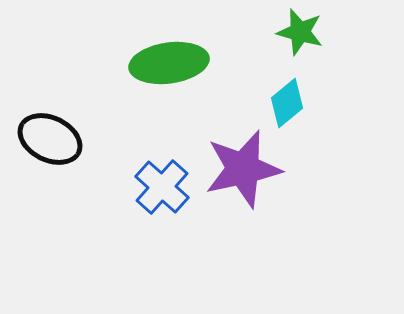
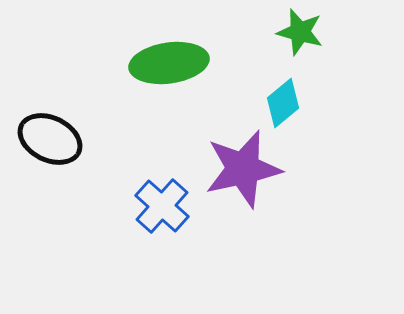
cyan diamond: moved 4 px left
blue cross: moved 19 px down
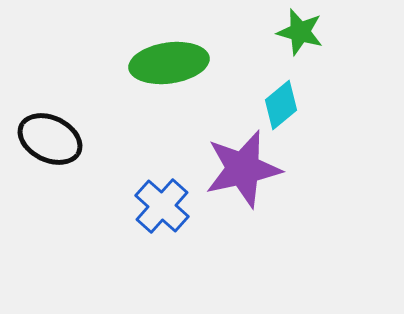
cyan diamond: moved 2 px left, 2 px down
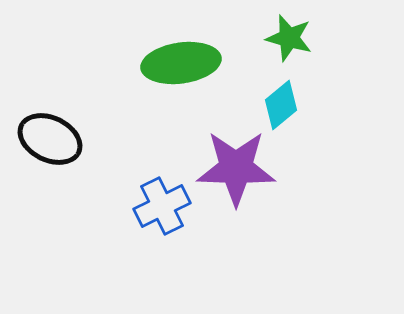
green star: moved 11 px left, 6 px down
green ellipse: moved 12 px right
purple star: moved 7 px left, 1 px up; rotated 14 degrees clockwise
blue cross: rotated 22 degrees clockwise
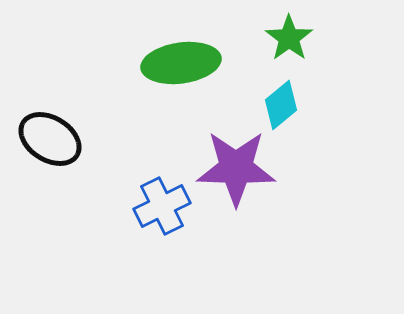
green star: rotated 21 degrees clockwise
black ellipse: rotated 6 degrees clockwise
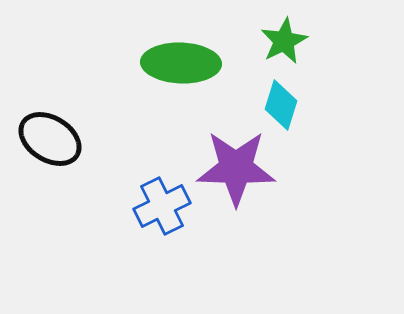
green star: moved 5 px left, 3 px down; rotated 9 degrees clockwise
green ellipse: rotated 10 degrees clockwise
cyan diamond: rotated 33 degrees counterclockwise
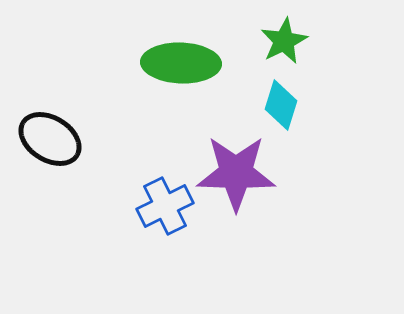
purple star: moved 5 px down
blue cross: moved 3 px right
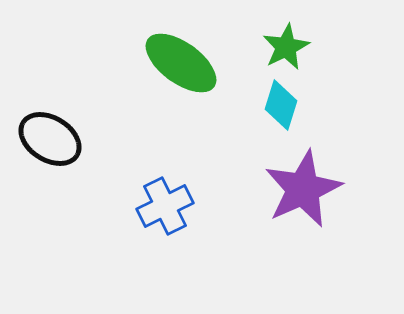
green star: moved 2 px right, 6 px down
green ellipse: rotated 34 degrees clockwise
purple star: moved 67 px right, 16 px down; rotated 26 degrees counterclockwise
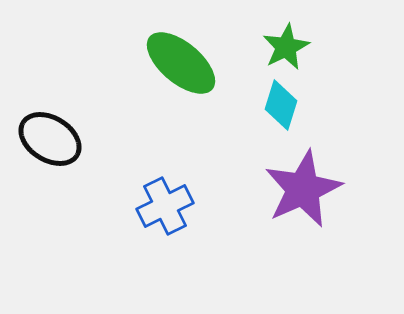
green ellipse: rotated 4 degrees clockwise
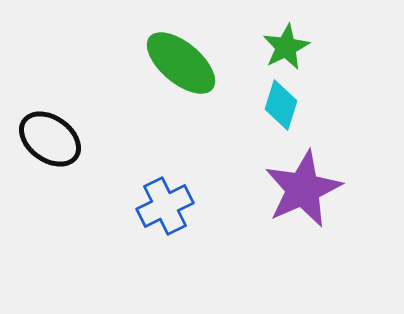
black ellipse: rotated 4 degrees clockwise
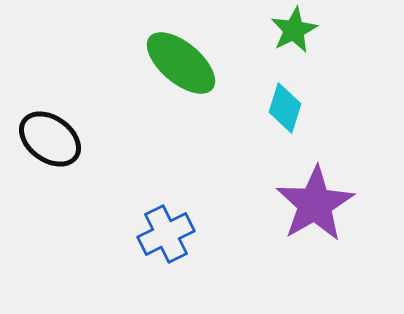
green star: moved 8 px right, 17 px up
cyan diamond: moved 4 px right, 3 px down
purple star: moved 12 px right, 15 px down; rotated 6 degrees counterclockwise
blue cross: moved 1 px right, 28 px down
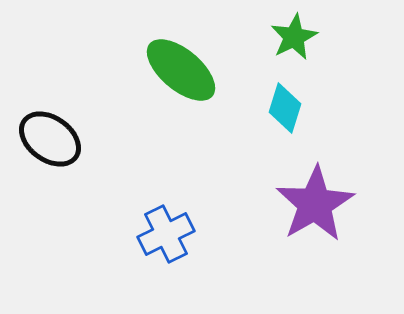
green star: moved 7 px down
green ellipse: moved 7 px down
